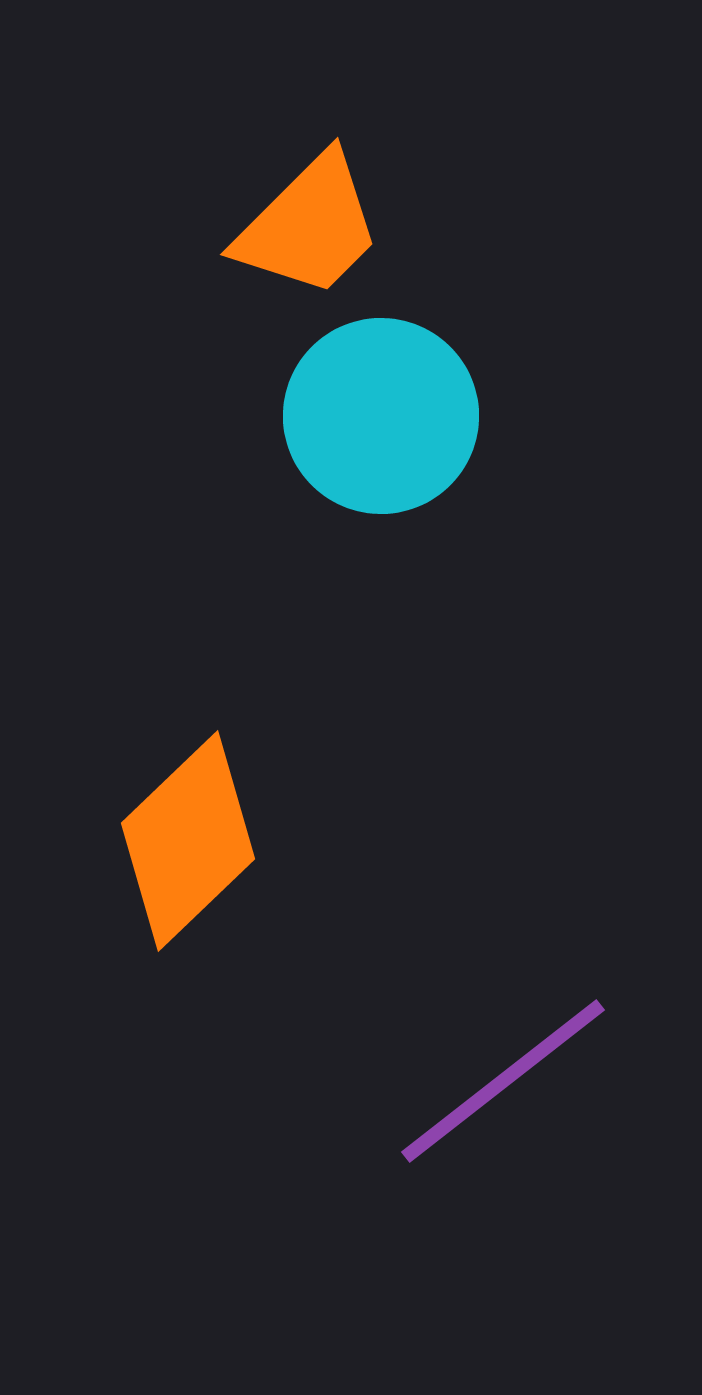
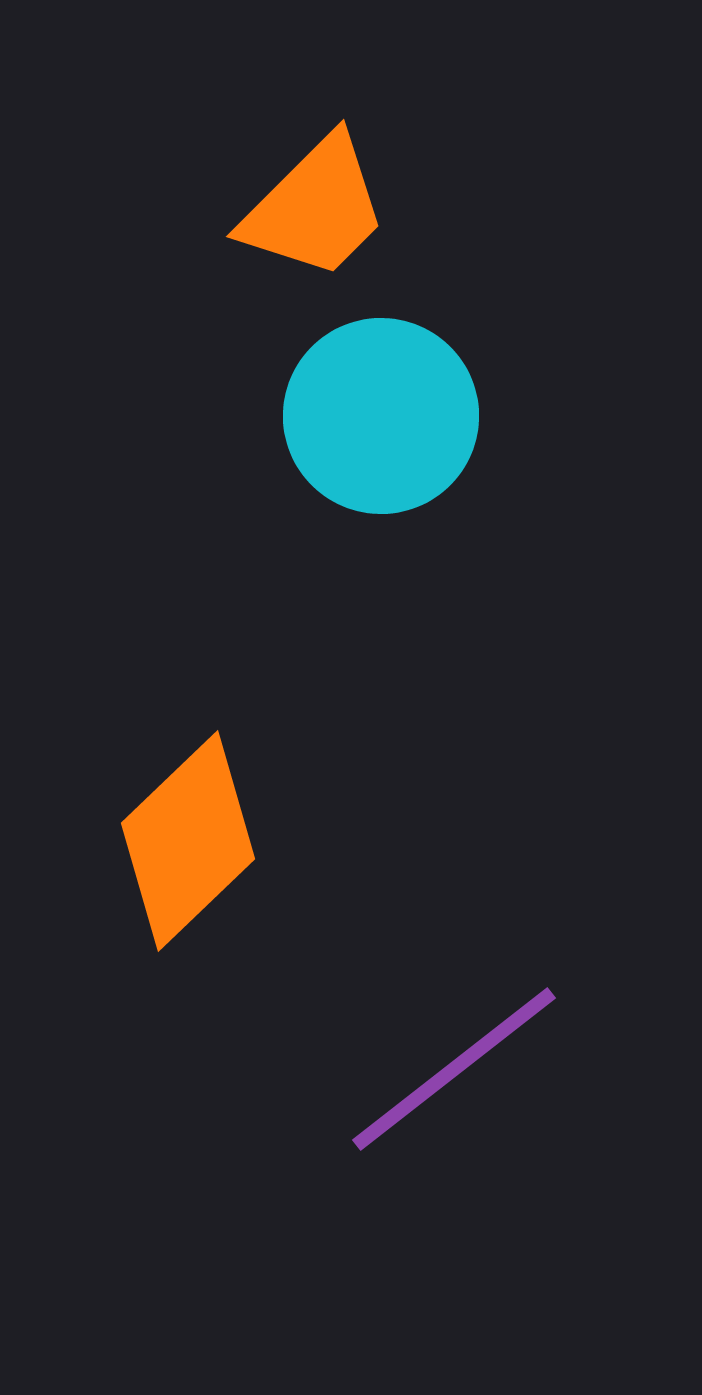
orange trapezoid: moved 6 px right, 18 px up
purple line: moved 49 px left, 12 px up
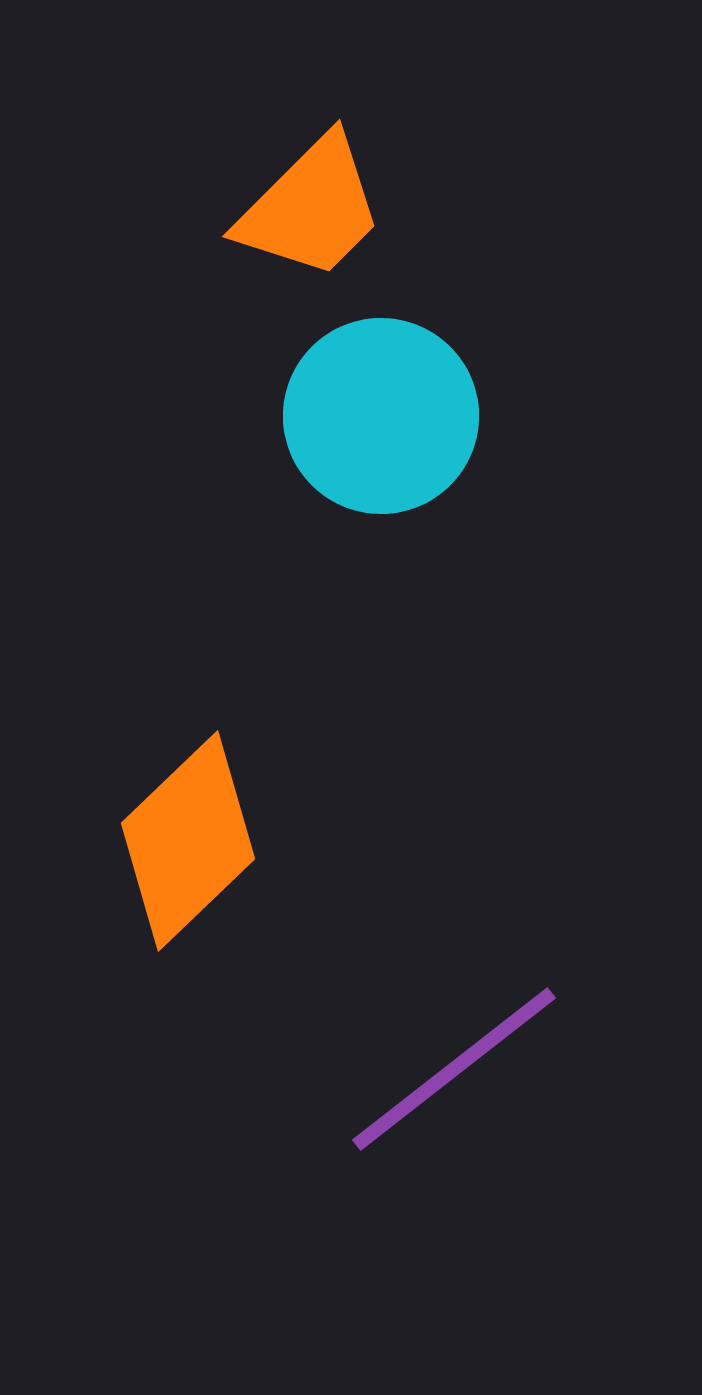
orange trapezoid: moved 4 px left
